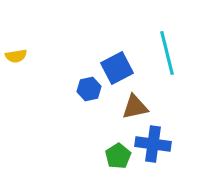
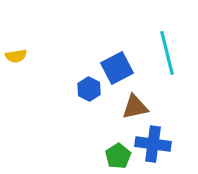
blue hexagon: rotated 20 degrees counterclockwise
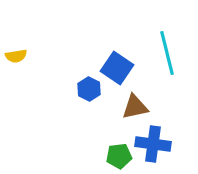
blue square: rotated 28 degrees counterclockwise
green pentagon: moved 1 px right; rotated 25 degrees clockwise
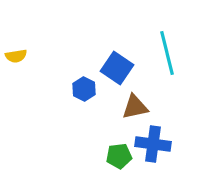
blue hexagon: moved 5 px left
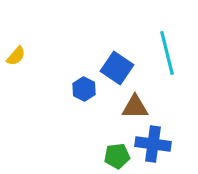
yellow semicircle: rotated 40 degrees counterclockwise
brown triangle: rotated 12 degrees clockwise
green pentagon: moved 2 px left
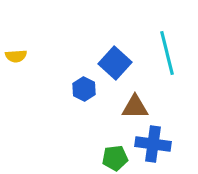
yellow semicircle: rotated 45 degrees clockwise
blue square: moved 2 px left, 5 px up; rotated 8 degrees clockwise
green pentagon: moved 2 px left, 2 px down
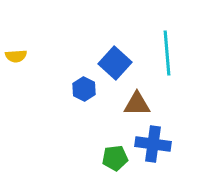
cyan line: rotated 9 degrees clockwise
brown triangle: moved 2 px right, 3 px up
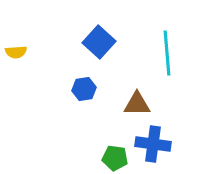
yellow semicircle: moved 4 px up
blue square: moved 16 px left, 21 px up
blue hexagon: rotated 25 degrees clockwise
green pentagon: rotated 15 degrees clockwise
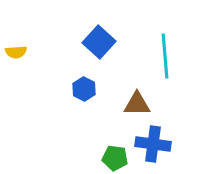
cyan line: moved 2 px left, 3 px down
blue hexagon: rotated 25 degrees counterclockwise
